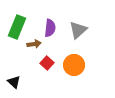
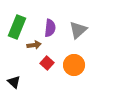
brown arrow: moved 1 px down
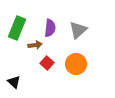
green rectangle: moved 1 px down
brown arrow: moved 1 px right
orange circle: moved 2 px right, 1 px up
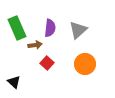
green rectangle: rotated 45 degrees counterclockwise
orange circle: moved 9 px right
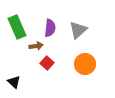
green rectangle: moved 1 px up
brown arrow: moved 1 px right, 1 px down
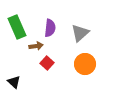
gray triangle: moved 2 px right, 3 px down
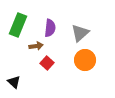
green rectangle: moved 1 px right, 2 px up; rotated 45 degrees clockwise
orange circle: moved 4 px up
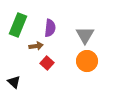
gray triangle: moved 5 px right, 2 px down; rotated 18 degrees counterclockwise
orange circle: moved 2 px right, 1 px down
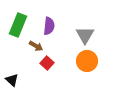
purple semicircle: moved 1 px left, 2 px up
brown arrow: rotated 40 degrees clockwise
black triangle: moved 2 px left, 2 px up
